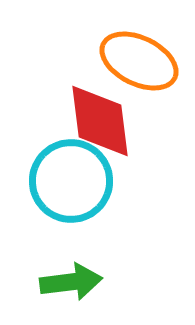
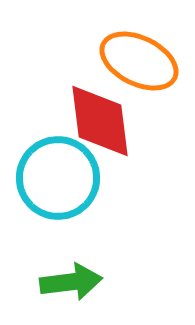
cyan circle: moved 13 px left, 3 px up
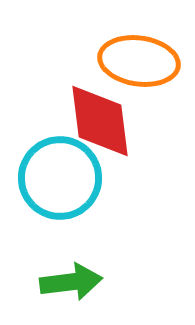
orange ellipse: rotated 18 degrees counterclockwise
cyan circle: moved 2 px right
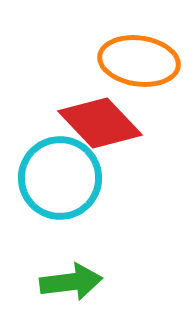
red diamond: moved 2 px down; rotated 36 degrees counterclockwise
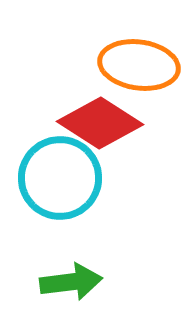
orange ellipse: moved 4 px down
red diamond: rotated 14 degrees counterclockwise
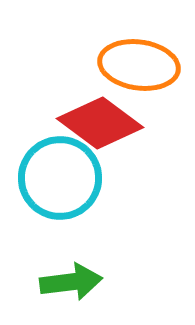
red diamond: rotated 4 degrees clockwise
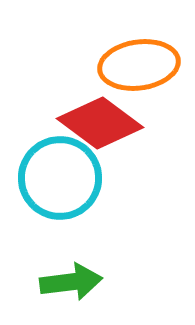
orange ellipse: rotated 16 degrees counterclockwise
